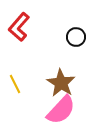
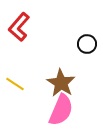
black circle: moved 11 px right, 7 px down
yellow line: rotated 30 degrees counterclockwise
pink semicircle: rotated 20 degrees counterclockwise
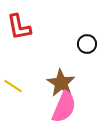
red L-shape: rotated 52 degrees counterclockwise
yellow line: moved 2 px left, 2 px down
pink semicircle: moved 3 px right, 3 px up
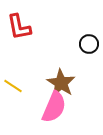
black circle: moved 2 px right
pink semicircle: moved 10 px left
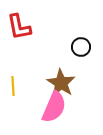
black circle: moved 8 px left, 3 px down
yellow line: rotated 54 degrees clockwise
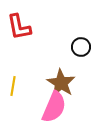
yellow line: rotated 12 degrees clockwise
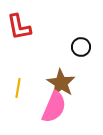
yellow line: moved 5 px right, 2 px down
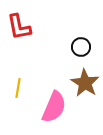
brown star: moved 24 px right
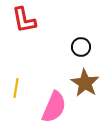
red L-shape: moved 5 px right, 7 px up
yellow line: moved 2 px left
